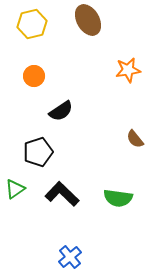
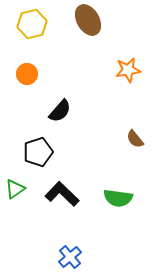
orange circle: moved 7 px left, 2 px up
black semicircle: moved 1 px left; rotated 15 degrees counterclockwise
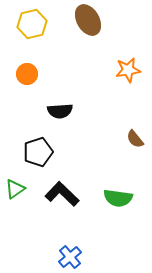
black semicircle: rotated 45 degrees clockwise
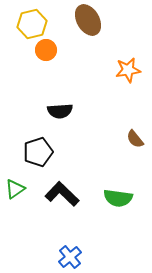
orange circle: moved 19 px right, 24 px up
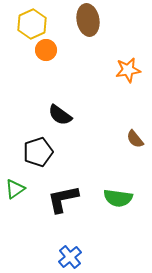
brown ellipse: rotated 20 degrees clockwise
yellow hexagon: rotated 12 degrees counterclockwise
black semicircle: moved 4 px down; rotated 40 degrees clockwise
black L-shape: moved 1 px right, 5 px down; rotated 56 degrees counterclockwise
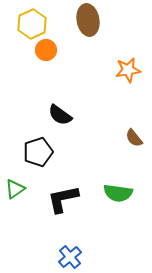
brown semicircle: moved 1 px left, 1 px up
green semicircle: moved 5 px up
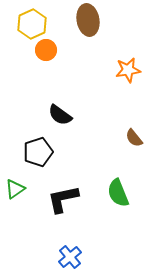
green semicircle: rotated 60 degrees clockwise
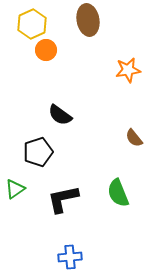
blue cross: rotated 35 degrees clockwise
